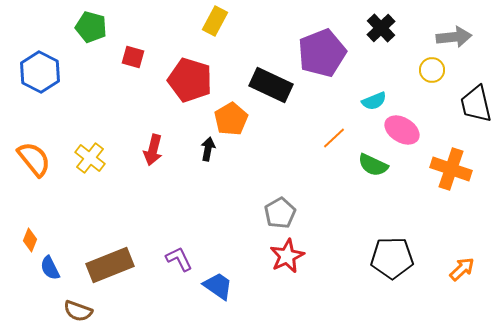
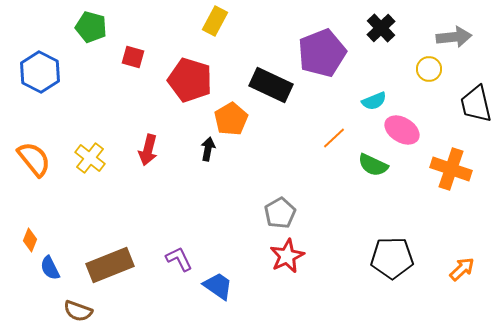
yellow circle: moved 3 px left, 1 px up
red arrow: moved 5 px left
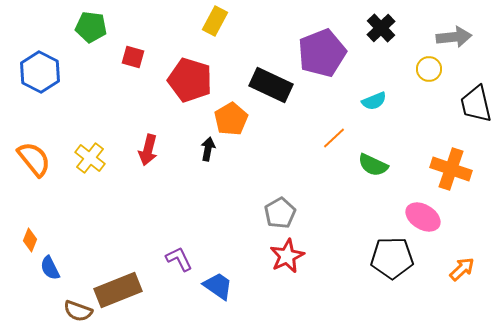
green pentagon: rotated 8 degrees counterclockwise
pink ellipse: moved 21 px right, 87 px down
brown rectangle: moved 8 px right, 25 px down
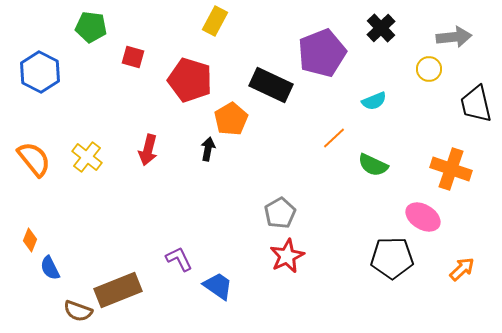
yellow cross: moved 3 px left, 1 px up
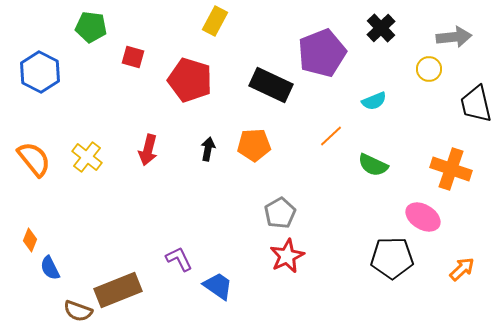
orange pentagon: moved 23 px right, 26 px down; rotated 28 degrees clockwise
orange line: moved 3 px left, 2 px up
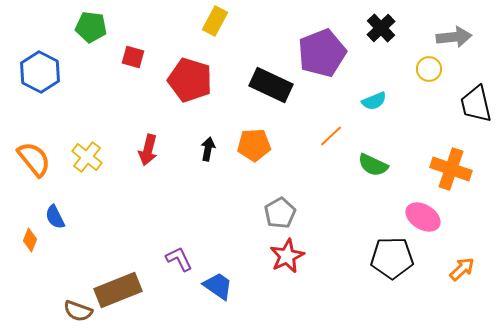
blue semicircle: moved 5 px right, 51 px up
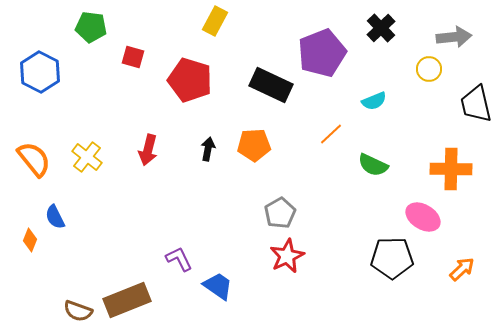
orange line: moved 2 px up
orange cross: rotated 18 degrees counterclockwise
brown rectangle: moved 9 px right, 10 px down
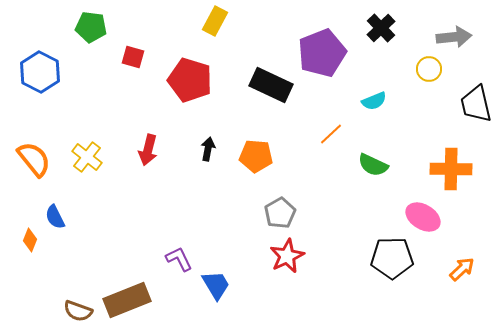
orange pentagon: moved 2 px right, 11 px down; rotated 8 degrees clockwise
blue trapezoid: moved 2 px left, 1 px up; rotated 24 degrees clockwise
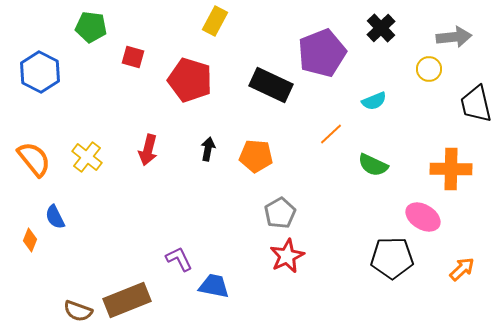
blue trapezoid: moved 2 px left, 1 px down; rotated 48 degrees counterclockwise
